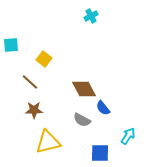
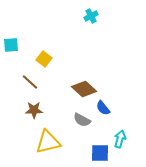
brown diamond: rotated 20 degrees counterclockwise
cyan arrow: moved 8 px left, 3 px down; rotated 18 degrees counterclockwise
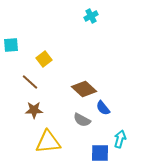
yellow square: rotated 14 degrees clockwise
yellow triangle: rotated 8 degrees clockwise
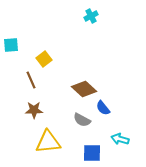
brown line: moved 1 px right, 2 px up; rotated 24 degrees clockwise
cyan arrow: rotated 90 degrees counterclockwise
blue square: moved 8 px left
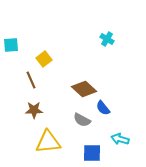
cyan cross: moved 16 px right, 23 px down; rotated 32 degrees counterclockwise
